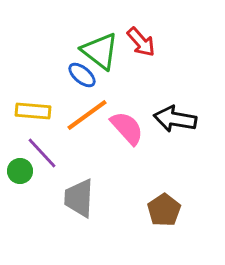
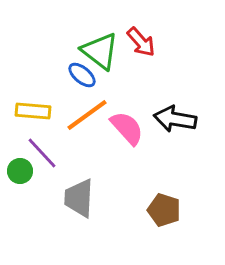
brown pentagon: rotated 20 degrees counterclockwise
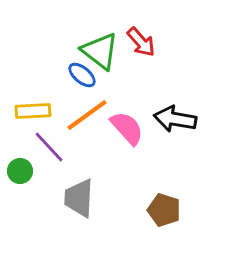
yellow rectangle: rotated 8 degrees counterclockwise
purple line: moved 7 px right, 6 px up
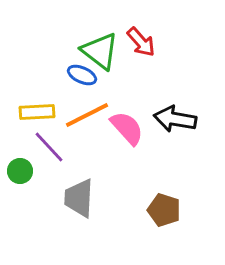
blue ellipse: rotated 16 degrees counterclockwise
yellow rectangle: moved 4 px right, 1 px down
orange line: rotated 9 degrees clockwise
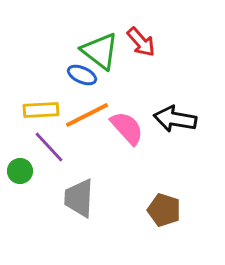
yellow rectangle: moved 4 px right, 2 px up
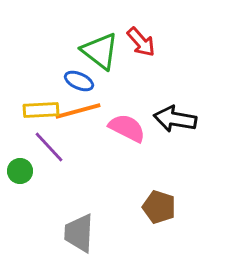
blue ellipse: moved 3 px left, 6 px down
orange line: moved 9 px left, 4 px up; rotated 12 degrees clockwise
pink semicircle: rotated 21 degrees counterclockwise
gray trapezoid: moved 35 px down
brown pentagon: moved 5 px left, 3 px up
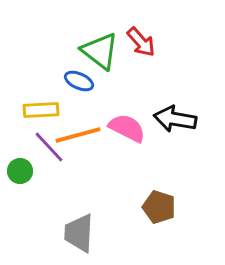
orange line: moved 24 px down
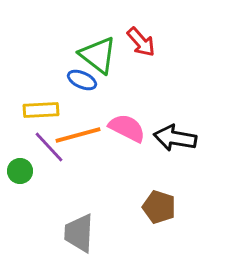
green triangle: moved 2 px left, 4 px down
blue ellipse: moved 3 px right, 1 px up
black arrow: moved 19 px down
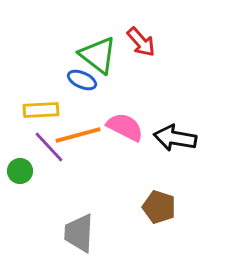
pink semicircle: moved 2 px left, 1 px up
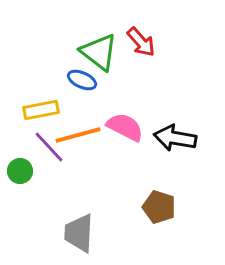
green triangle: moved 1 px right, 3 px up
yellow rectangle: rotated 8 degrees counterclockwise
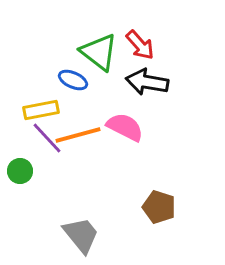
red arrow: moved 1 px left, 3 px down
blue ellipse: moved 9 px left
black arrow: moved 28 px left, 56 px up
purple line: moved 2 px left, 9 px up
gray trapezoid: moved 2 px right, 2 px down; rotated 138 degrees clockwise
